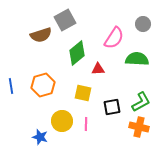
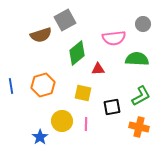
pink semicircle: rotated 50 degrees clockwise
green L-shape: moved 6 px up
blue star: rotated 21 degrees clockwise
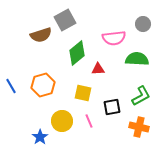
blue line: rotated 21 degrees counterclockwise
pink line: moved 3 px right, 3 px up; rotated 24 degrees counterclockwise
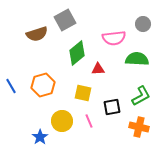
brown semicircle: moved 4 px left, 1 px up
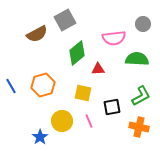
brown semicircle: rotated 10 degrees counterclockwise
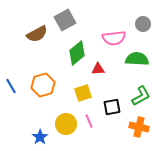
yellow square: rotated 30 degrees counterclockwise
yellow circle: moved 4 px right, 3 px down
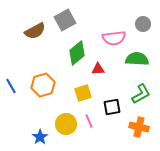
brown semicircle: moved 2 px left, 3 px up
green L-shape: moved 2 px up
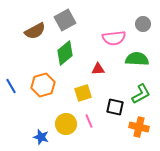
green diamond: moved 12 px left
black square: moved 3 px right; rotated 24 degrees clockwise
blue star: moved 1 px right; rotated 21 degrees counterclockwise
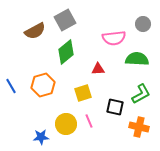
green diamond: moved 1 px right, 1 px up
blue star: rotated 21 degrees counterclockwise
